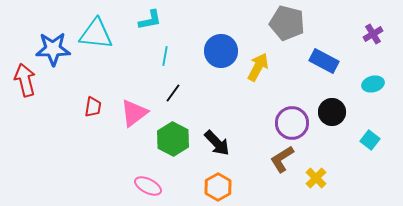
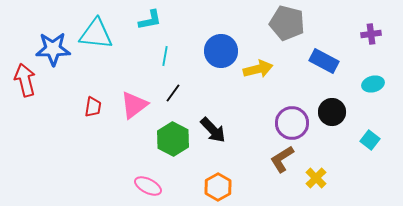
purple cross: moved 2 px left; rotated 24 degrees clockwise
yellow arrow: moved 2 px down; rotated 48 degrees clockwise
pink triangle: moved 8 px up
black arrow: moved 4 px left, 13 px up
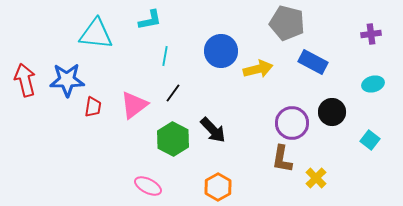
blue star: moved 14 px right, 31 px down
blue rectangle: moved 11 px left, 1 px down
brown L-shape: rotated 48 degrees counterclockwise
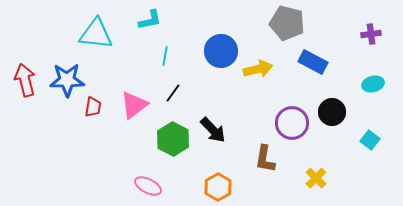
brown L-shape: moved 17 px left
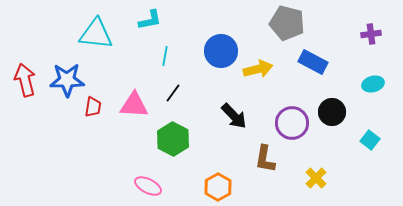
pink triangle: rotated 40 degrees clockwise
black arrow: moved 21 px right, 14 px up
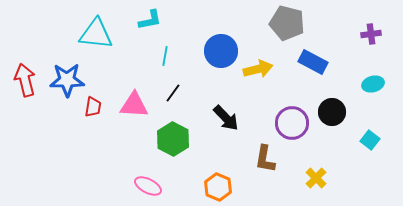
black arrow: moved 8 px left, 2 px down
orange hexagon: rotated 8 degrees counterclockwise
